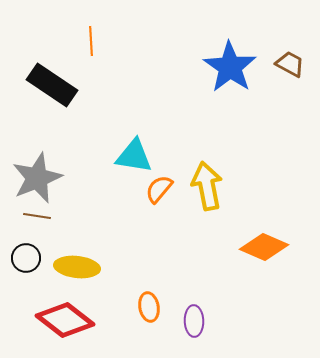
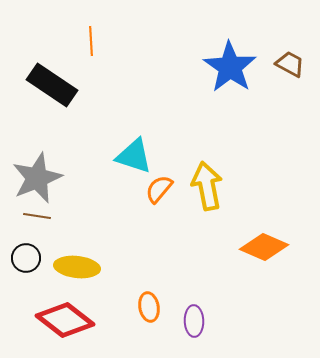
cyan triangle: rotated 9 degrees clockwise
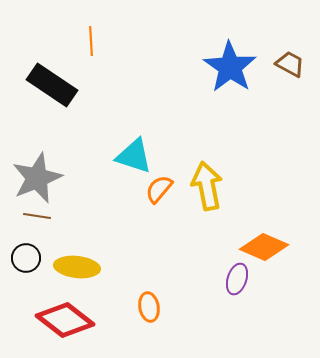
purple ellipse: moved 43 px right, 42 px up; rotated 20 degrees clockwise
